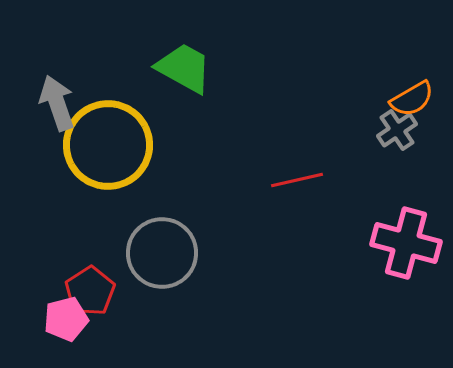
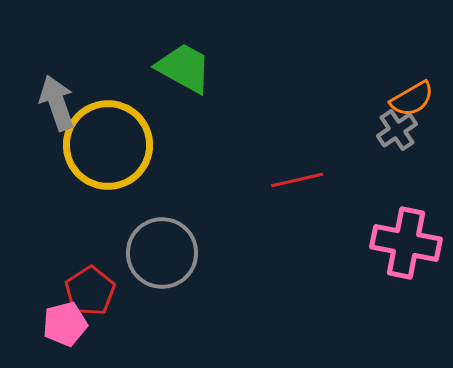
pink cross: rotated 4 degrees counterclockwise
pink pentagon: moved 1 px left, 5 px down
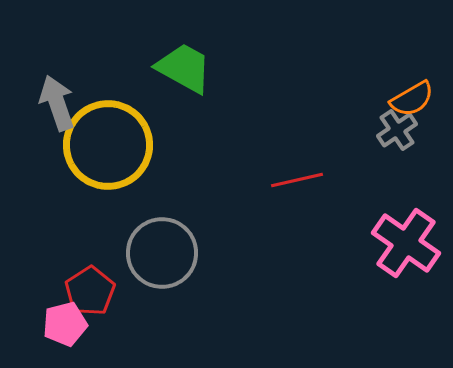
pink cross: rotated 24 degrees clockwise
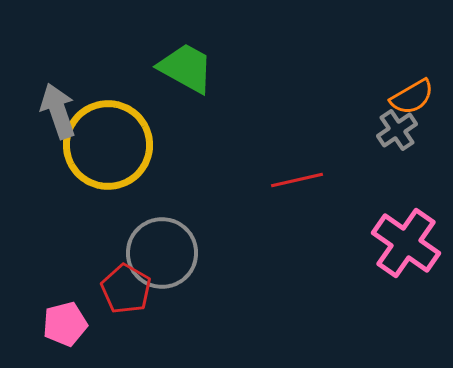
green trapezoid: moved 2 px right
orange semicircle: moved 2 px up
gray arrow: moved 1 px right, 8 px down
red pentagon: moved 36 px right, 2 px up; rotated 9 degrees counterclockwise
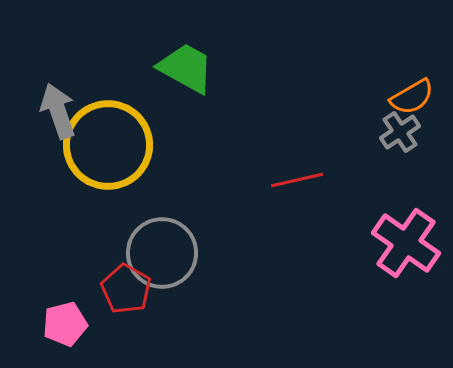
gray cross: moved 3 px right, 2 px down
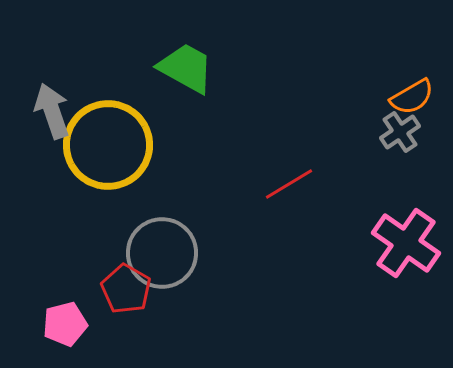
gray arrow: moved 6 px left
red line: moved 8 px left, 4 px down; rotated 18 degrees counterclockwise
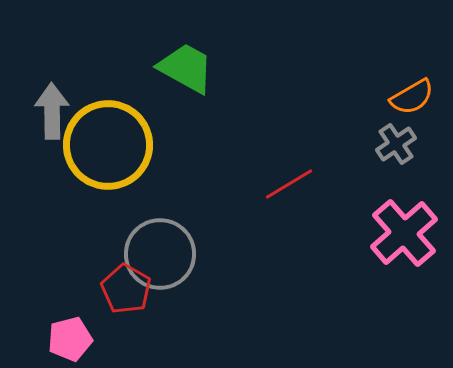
gray arrow: rotated 18 degrees clockwise
gray cross: moved 4 px left, 12 px down
pink cross: moved 2 px left, 10 px up; rotated 14 degrees clockwise
gray circle: moved 2 px left, 1 px down
pink pentagon: moved 5 px right, 15 px down
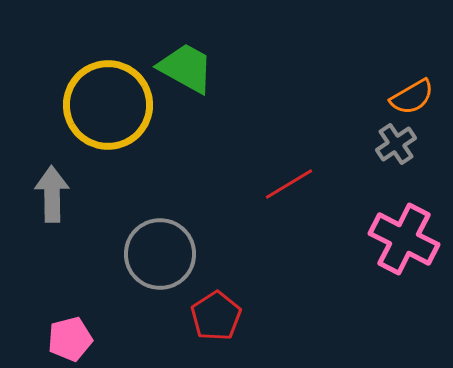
gray arrow: moved 83 px down
yellow circle: moved 40 px up
pink cross: moved 6 px down; rotated 22 degrees counterclockwise
red pentagon: moved 90 px right, 27 px down; rotated 9 degrees clockwise
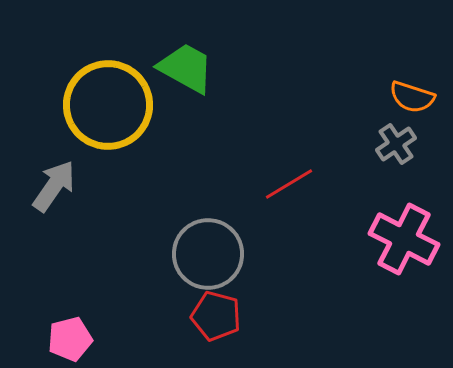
orange semicircle: rotated 48 degrees clockwise
gray arrow: moved 2 px right, 8 px up; rotated 36 degrees clockwise
gray circle: moved 48 px right
red pentagon: rotated 24 degrees counterclockwise
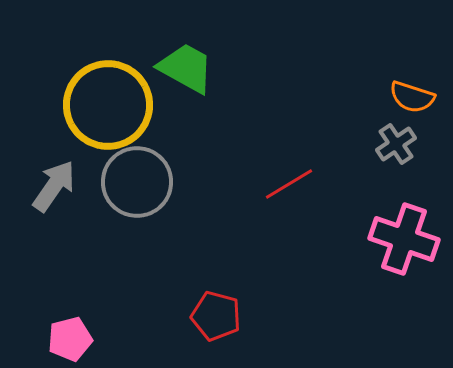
pink cross: rotated 8 degrees counterclockwise
gray circle: moved 71 px left, 72 px up
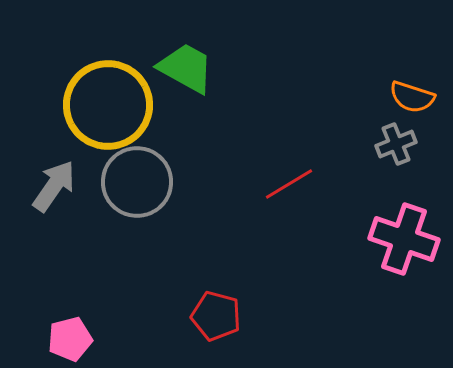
gray cross: rotated 12 degrees clockwise
